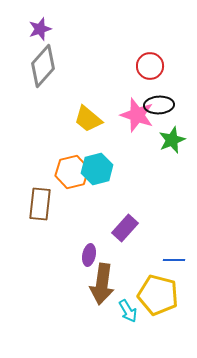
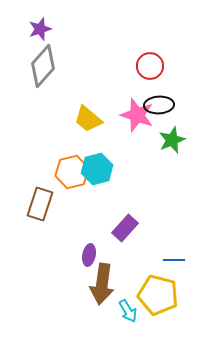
brown rectangle: rotated 12 degrees clockwise
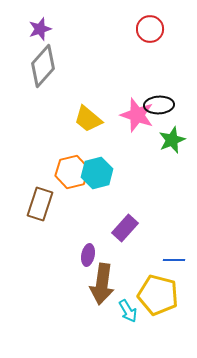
red circle: moved 37 px up
cyan hexagon: moved 4 px down
purple ellipse: moved 1 px left
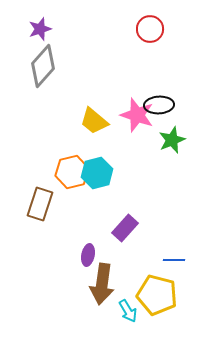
yellow trapezoid: moved 6 px right, 2 px down
yellow pentagon: moved 1 px left
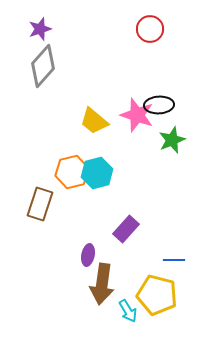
purple rectangle: moved 1 px right, 1 px down
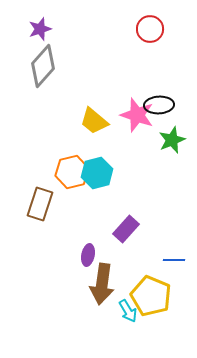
yellow pentagon: moved 6 px left, 1 px down; rotated 9 degrees clockwise
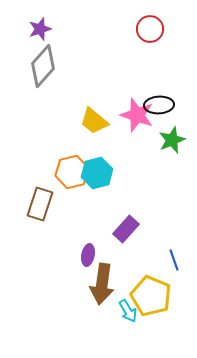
blue line: rotated 70 degrees clockwise
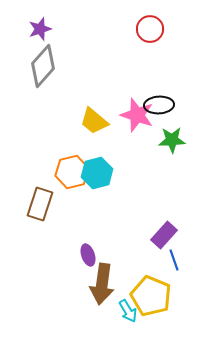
green star: rotated 20 degrees clockwise
purple rectangle: moved 38 px right, 6 px down
purple ellipse: rotated 30 degrees counterclockwise
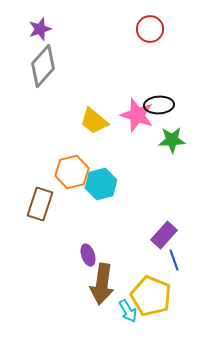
cyan hexagon: moved 4 px right, 11 px down
